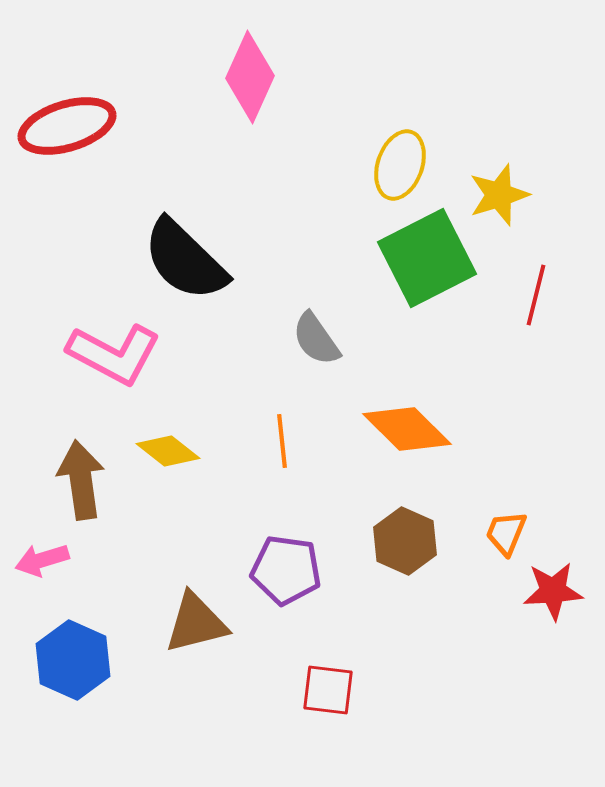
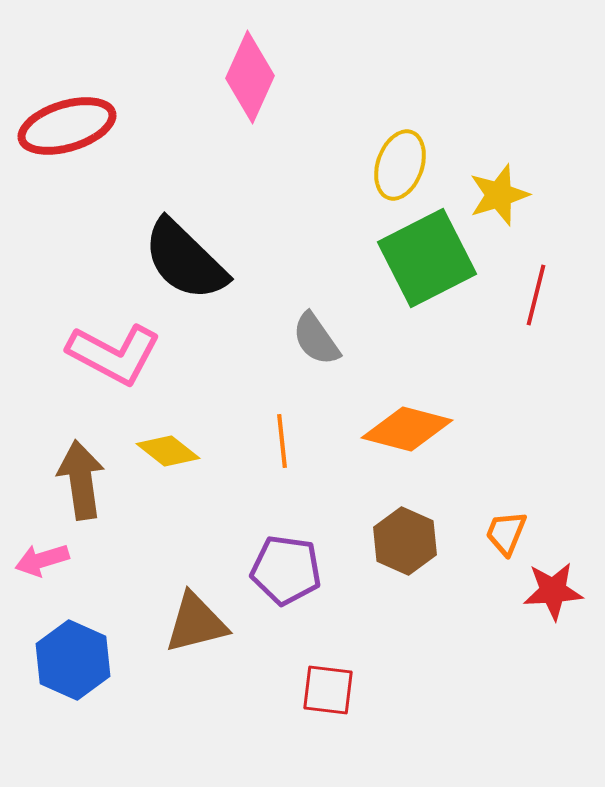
orange diamond: rotated 30 degrees counterclockwise
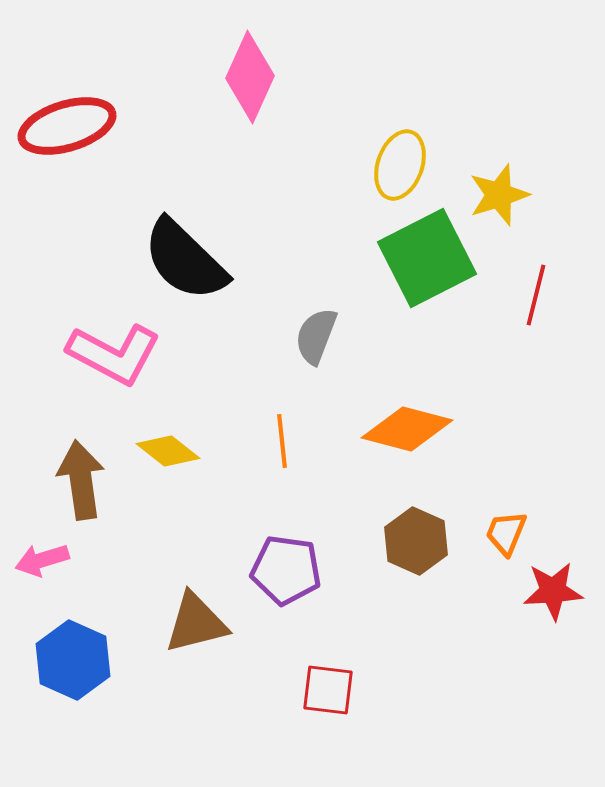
gray semicircle: moved 3 px up; rotated 56 degrees clockwise
brown hexagon: moved 11 px right
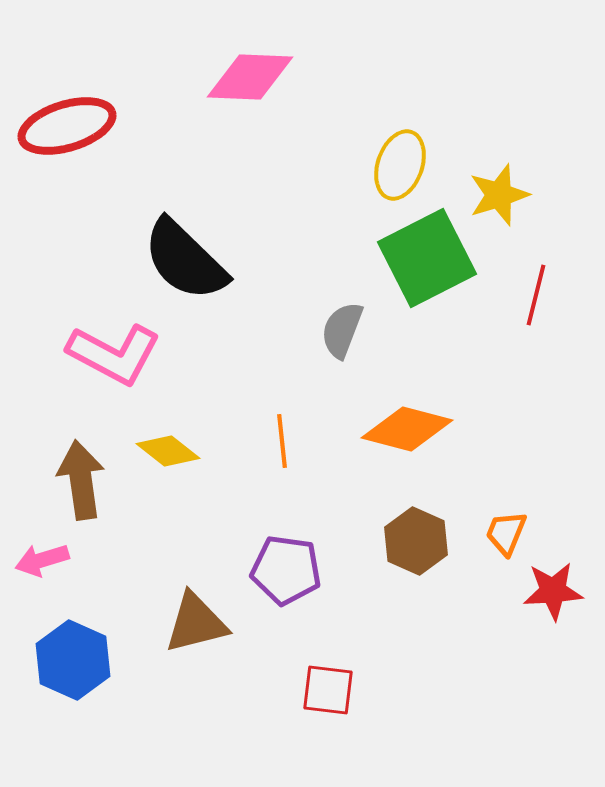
pink diamond: rotated 68 degrees clockwise
gray semicircle: moved 26 px right, 6 px up
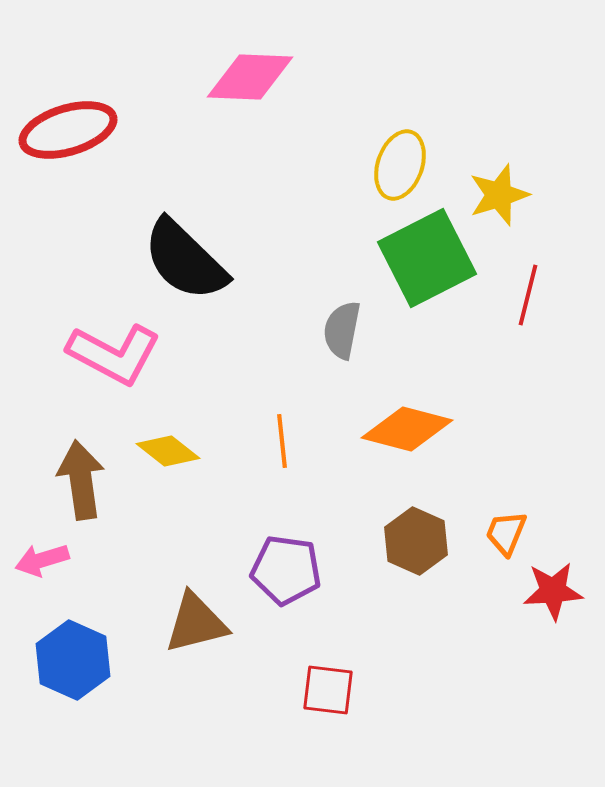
red ellipse: moved 1 px right, 4 px down
red line: moved 8 px left
gray semicircle: rotated 10 degrees counterclockwise
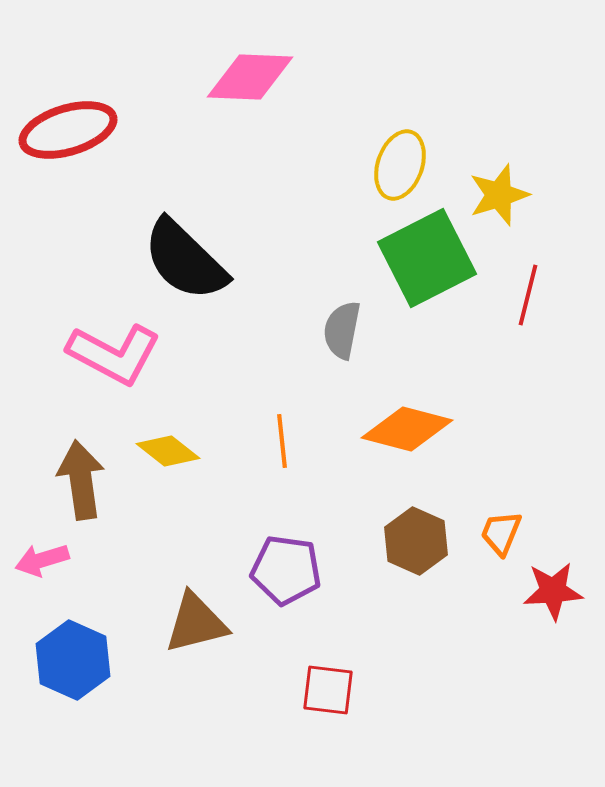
orange trapezoid: moved 5 px left
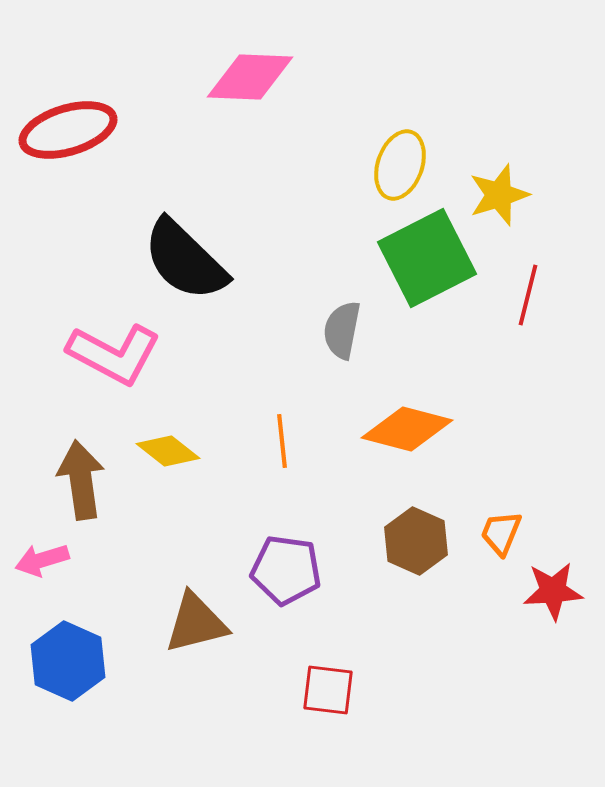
blue hexagon: moved 5 px left, 1 px down
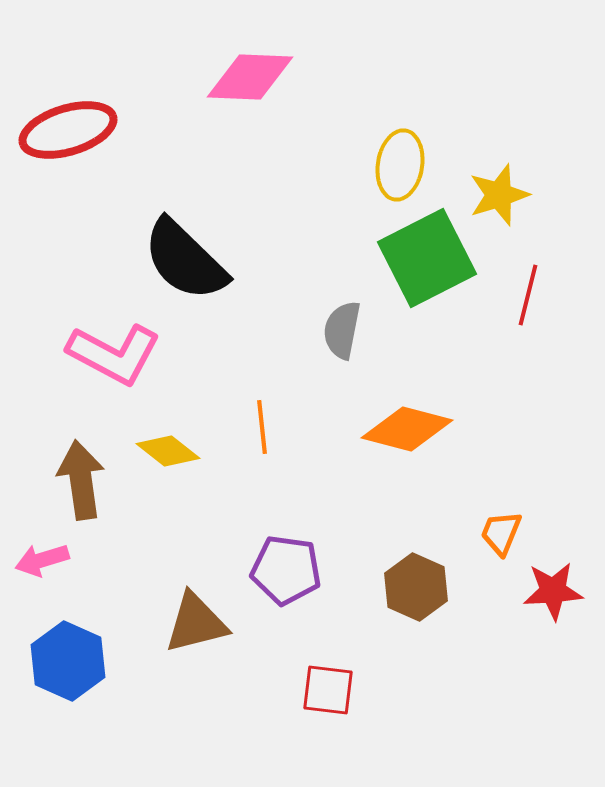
yellow ellipse: rotated 10 degrees counterclockwise
orange line: moved 20 px left, 14 px up
brown hexagon: moved 46 px down
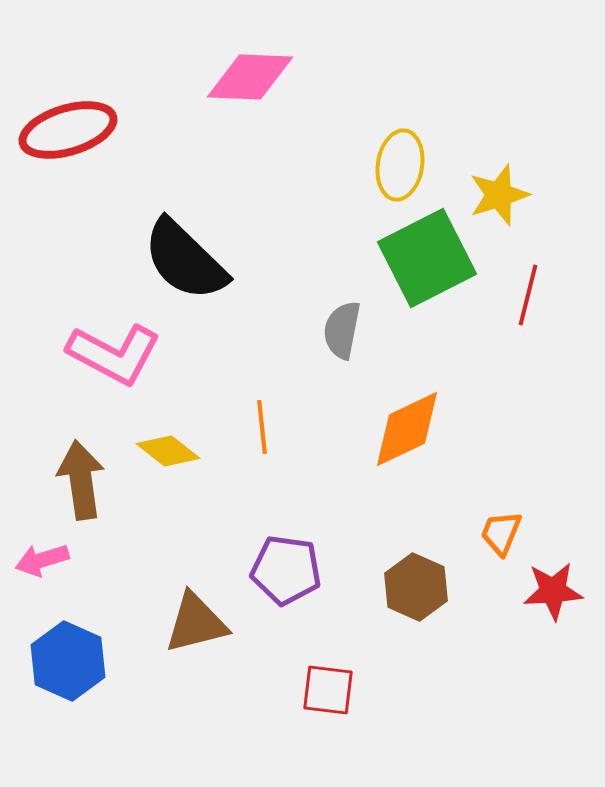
orange diamond: rotated 40 degrees counterclockwise
